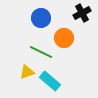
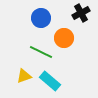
black cross: moved 1 px left
yellow triangle: moved 3 px left, 4 px down
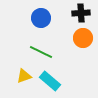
black cross: rotated 24 degrees clockwise
orange circle: moved 19 px right
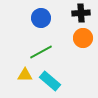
green line: rotated 55 degrees counterclockwise
yellow triangle: moved 1 px right, 1 px up; rotated 21 degrees clockwise
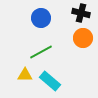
black cross: rotated 18 degrees clockwise
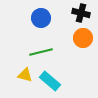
green line: rotated 15 degrees clockwise
yellow triangle: rotated 14 degrees clockwise
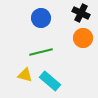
black cross: rotated 12 degrees clockwise
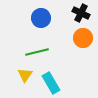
green line: moved 4 px left
yellow triangle: rotated 49 degrees clockwise
cyan rectangle: moved 1 px right, 2 px down; rotated 20 degrees clockwise
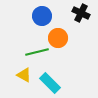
blue circle: moved 1 px right, 2 px up
orange circle: moved 25 px left
yellow triangle: moved 1 px left; rotated 35 degrees counterclockwise
cyan rectangle: moved 1 px left; rotated 15 degrees counterclockwise
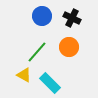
black cross: moved 9 px left, 5 px down
orange circle: moved 11 px right, 9 px down
green line: rotated 35 degrees counterclockwise
